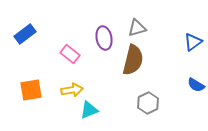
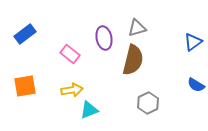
orange square: moved 6 px left, 4 px up
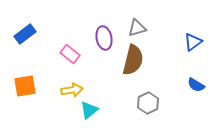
cyan triangle: rotated 18 degrees counterclockwise
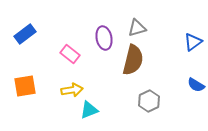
gray hexagon: moved 1 px right, 2 px up
cyan triangle: rotated 18 degrees clockwise
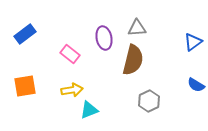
gray triangle: rotated 12 degrees clockwise
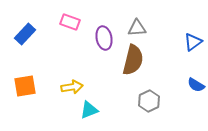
blue rectangle: rotated 10 degrees counterclockwise
pink rectangle: moved 32 px up; rotated 18 degrees counterclockwise
yellow arrow: moved 3 px up
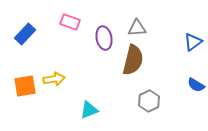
yellow arrow: moved 18 px left, 8 px up
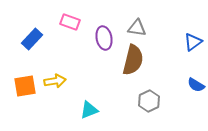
gray triangle: rotated 12 degrees clockwise
blue rectangle: moved 7 px right, 5 px down
yellow arrow: moved 1 px right, 2 px down
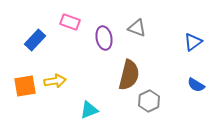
gray triangle: rotated 12 degrees clockwise
blue rectangle: moved 3 px right, 1 px down
brown semicircle: moved 4 px left, 15 px down
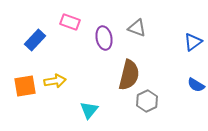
gray hexagon: moved 2 px left
cyan triangle: rotated 30 degrees counterclockwise
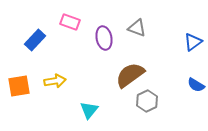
brown semicircle: moved 1 px right; rotated 140 degrees counterclockwise
orange square: moved 6 px left
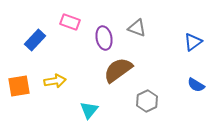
brown semicircle: moved 12 px left, 5 px up
